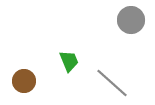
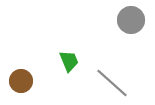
brown circle: moved 3 px left
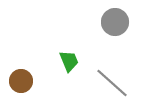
gray circle: moved 16 px left, 2 px down
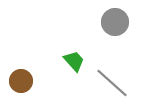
green trapezoid: moved 5 px right; rotated 20 degrees counterclockwise
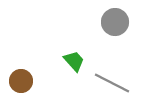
gray line: rotated 15 degrees counterclockwise
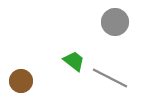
green trapezoid: rotated 10 degrees counterclockwise
gray line: moved 2 px left, 5 px up
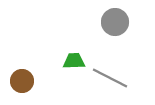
green trapezoid: rotated 40 degrees counterclockwise
brown circle: moved 1 px right
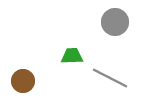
green trapezoid: moved 2 px left, 5 px up
brown circle: moved 1 px right
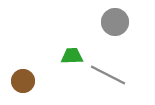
gray line: moved 2 px left, 3 px up
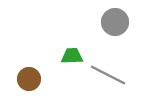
brown circle: moved 6 px right, 2 px up
